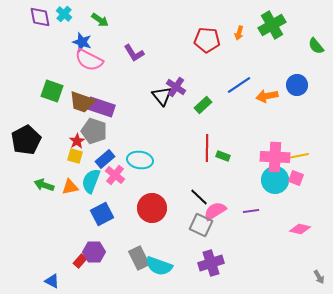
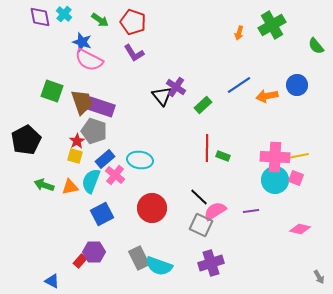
red pentagon at (207, 40): moved 74 px left, 18 px up; rotated 15 degrees clockwise
brown trapezoid at (82, 102): rotated 128 degrees counterclockwise
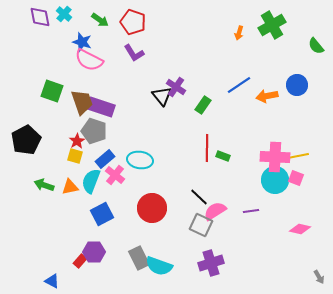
green rectangle at (203, 105): rotated 12 degrees counterclockwise
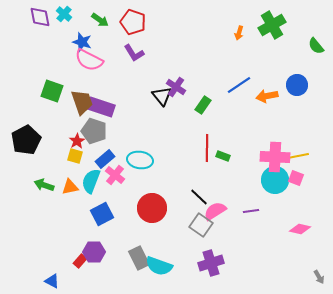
gray square at (201, 225): rotated 10 degrees clockwise
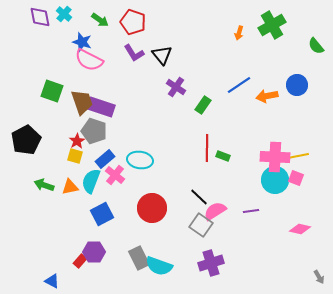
black triangle at (162, 96): moved 41 px up
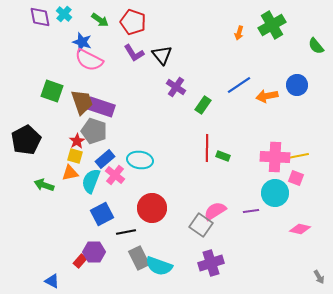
cyan circle at (275, 180): moved 13 px down
orange triangle at (70, 187): moved 14 px up
black line at (199, 197): moved 73 px left, 35 px down; rotated 54 degrees counterclockwise
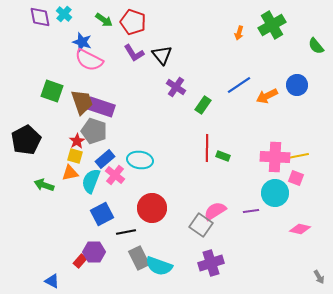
green arrow at (100, 20): moved 4 px right
orange arrow at (267, 96): rotated 15 degrees counterclockwise
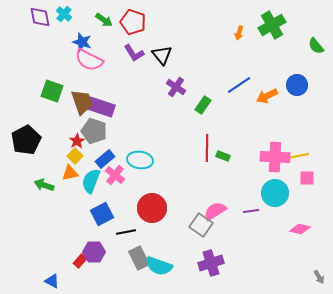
yellow square at (75, 156): rotated 28 degrees clockwise
pink square at (296, 178): moved 11 px right; rotated 21 degrees counterclockwise
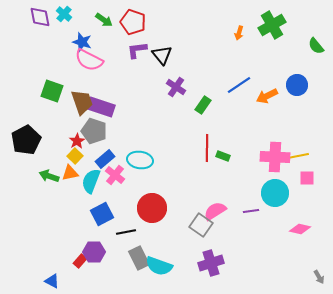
purple L-shape at (134, 53): moved 3 px right, 3 px up; rotated 115 degrees clockwise
green arrow at (44, 185): moved 5 px right, 9 px up
